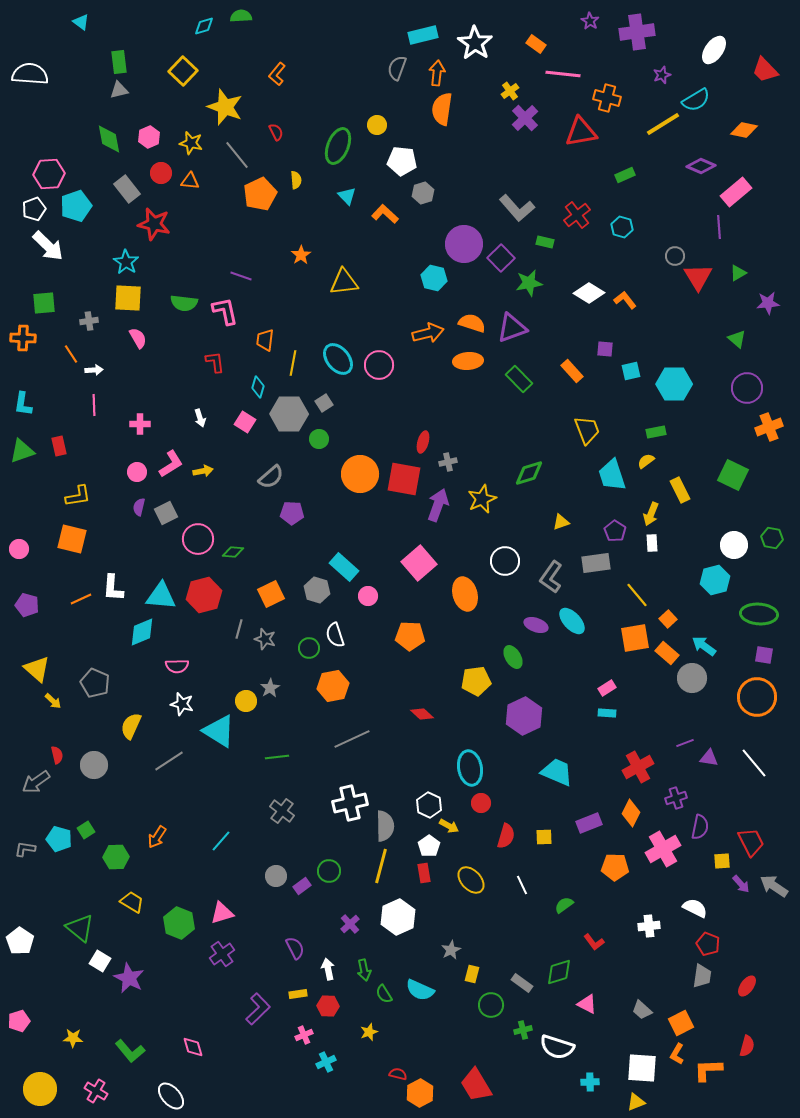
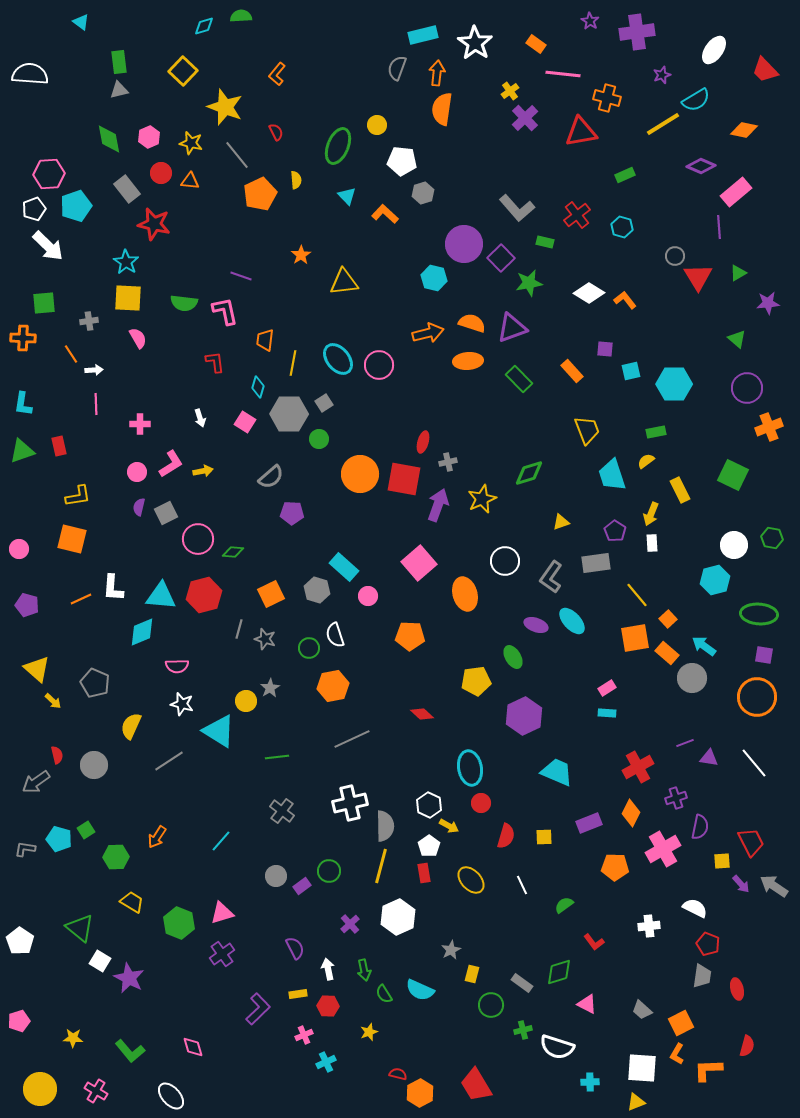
pink line at (94, 405): moved 2 px right, 1 px up
red ellipse at (747, 986): moved 10 px left, 3 px down; rotated 50 degrees counterclockwise
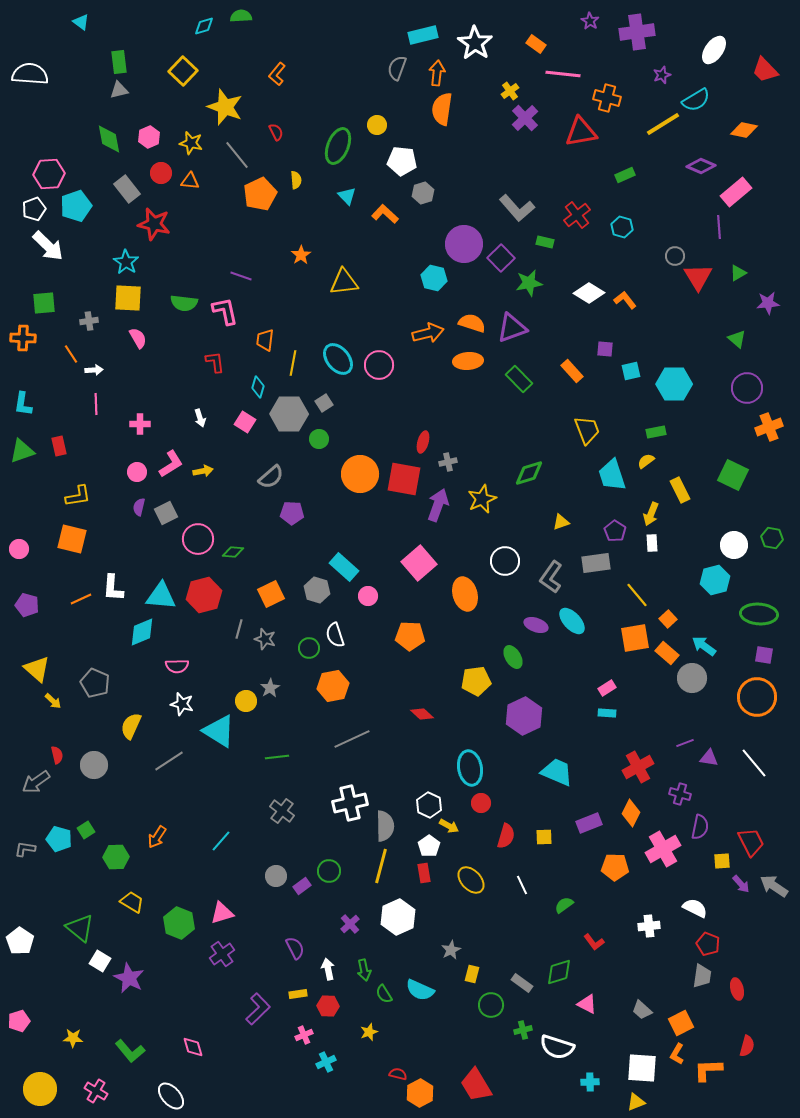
purple cross at (676, 798): moved 4 px right, 4 px up; rotated 35 degrees clockwise
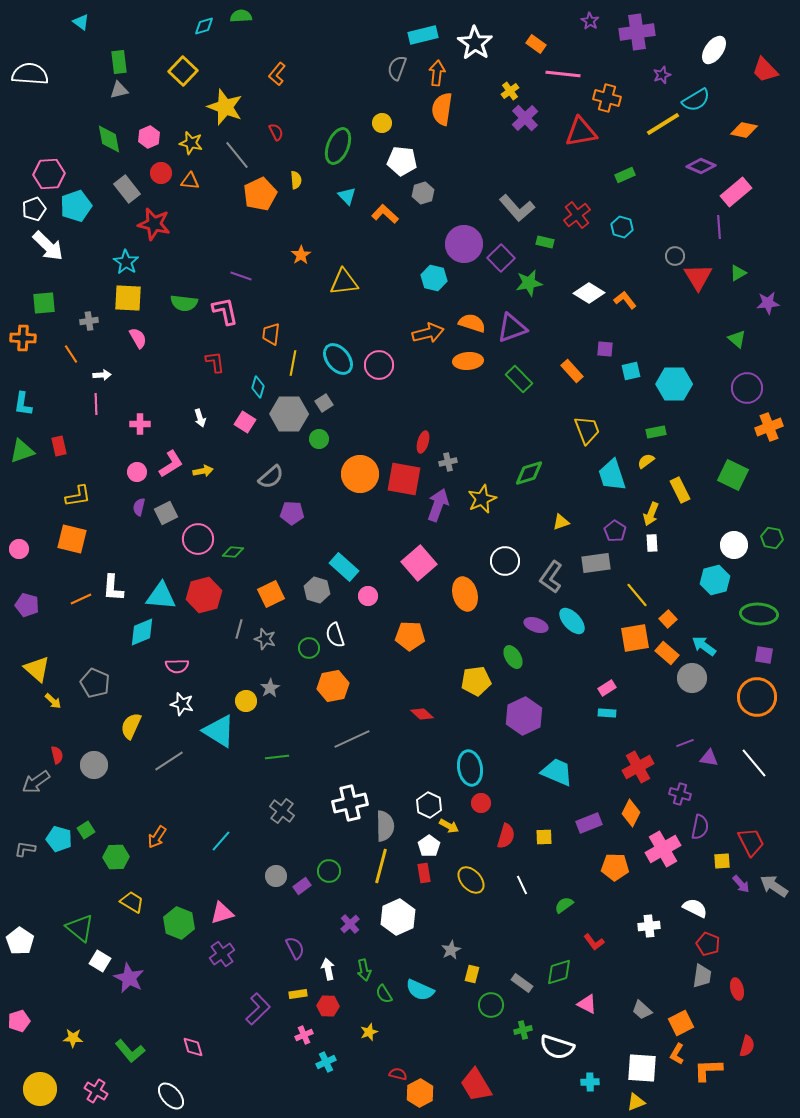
yellow circle at (377, 125): moved 5 px right, 2 px up
orange trapezoid at (265, 340): moved 6 px right, 6 px up
white arrow at (94, 370): moved 8 px right, 5 px down
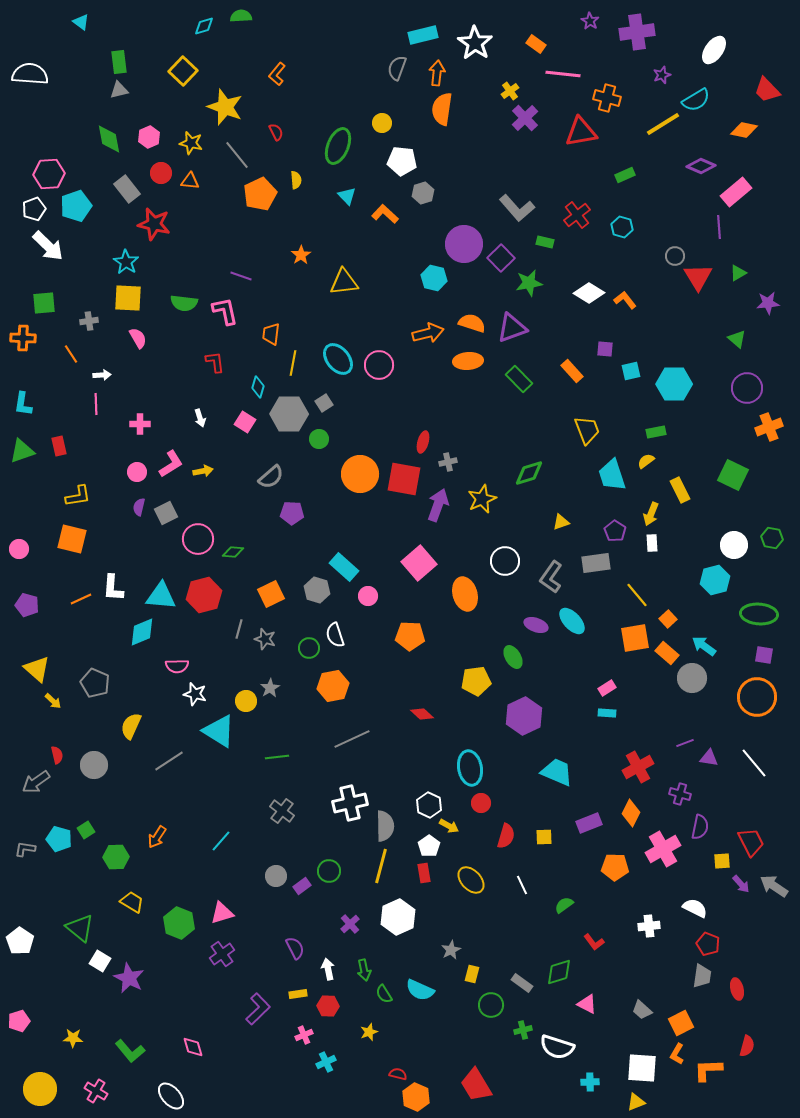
red trapezoid at (765, 70): moved 2 px right, 20 px down
white star at (182, 704): moved 13 px right, 10 px up
orange hexagon at (420, 1093): moved 4 px left, 4 px down; rotated 8 degrees counterclockwise
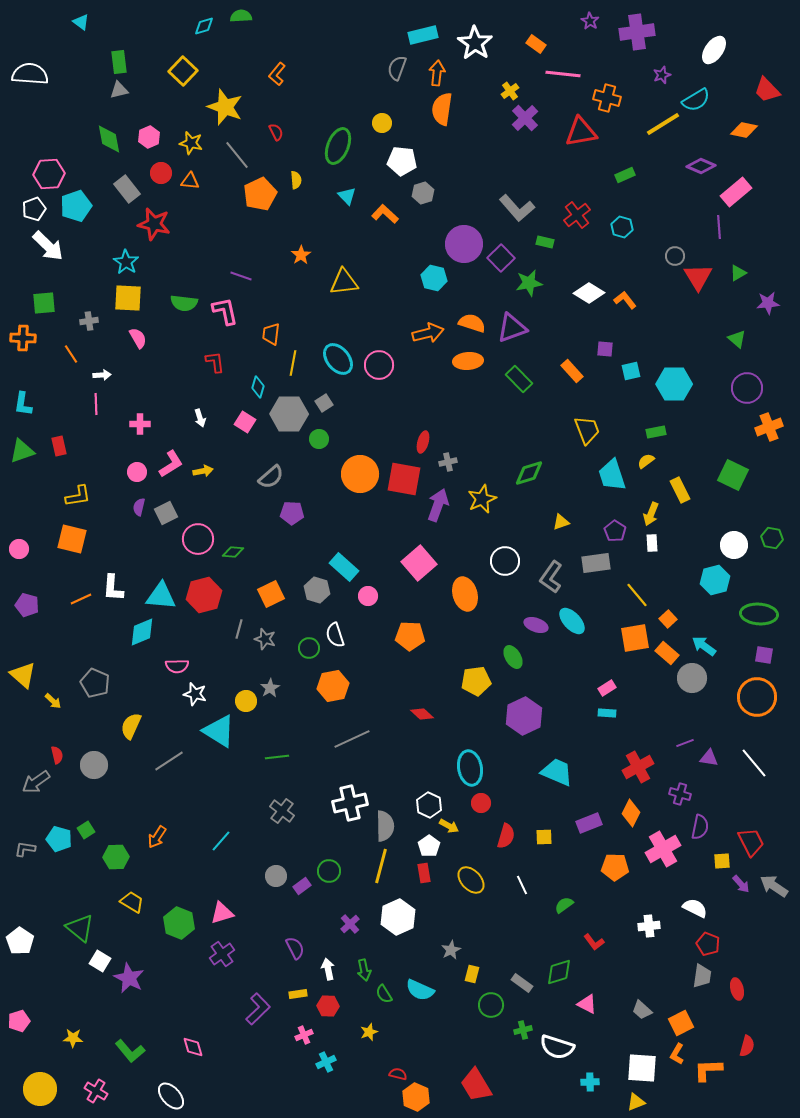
yellow triangle at (37, 669): moved 14 px left, 6 px down
